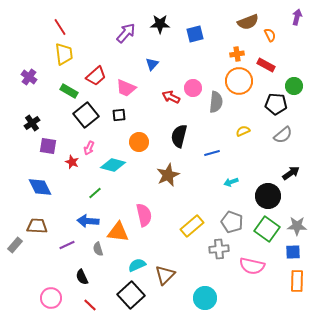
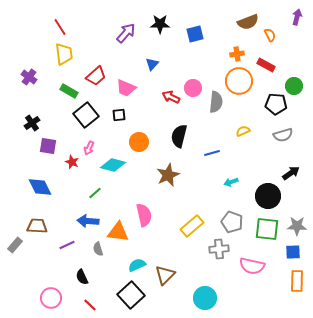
gray semicircle at (283, 135): rotated 24 degrees clockwise
green square at (267, 229): rotated 30 degrees counterclockwise
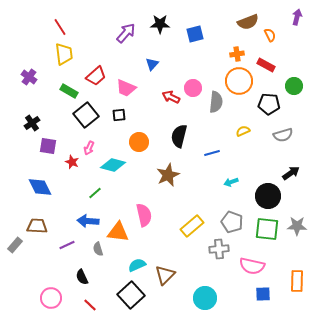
black pentagon at (276, 104): moved 7 px left
blue square at (293, 252): moved 30 px left, 42 px down
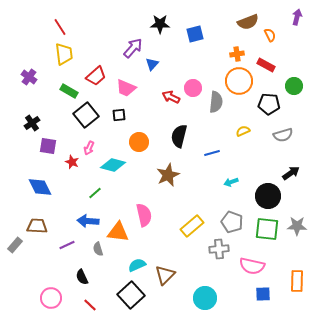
purple arrow at (126, 33): moved 7 px right, 15 px down
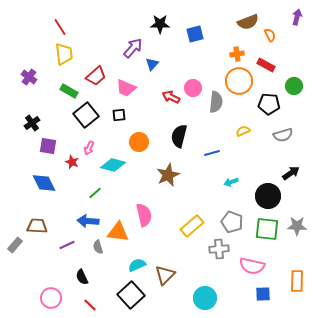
blue diamond at (40, 187): moved 4 px right, 4 px up
gray semicircle at (98, 249): moved 2 px up
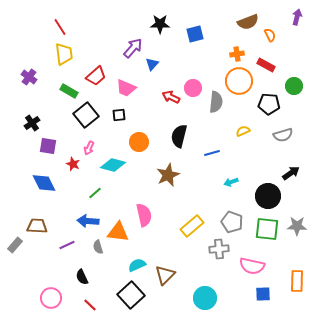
red star at (72, 162): moved 1 px right, 2 px down
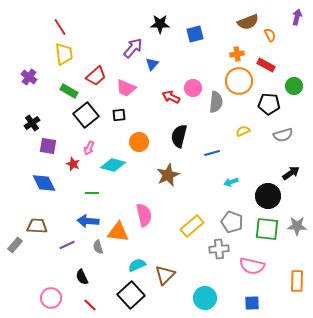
green line at (95, 193): moved 3 px left; rotated 40 degrees clockwise
blue square at (263, 294): moved 11 px left, 9 px down
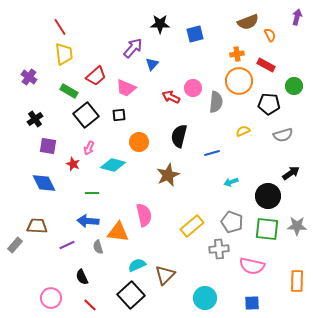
black cross at (32, 123): moved 3 px right, 4 px up
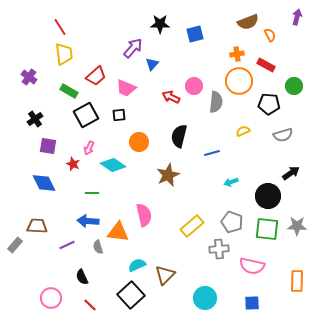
pink circle at (193, 88): moved 1 px right, 2 px up
black square at (86, 115): rotated 10 degrees clockwise
cyan diamond at (113, 165): rotated 20 degrees clockwise
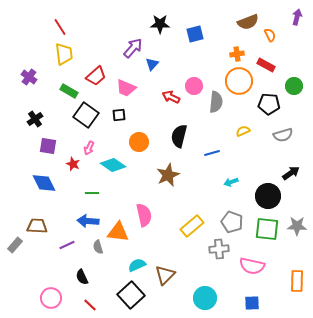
black square at (86, 115): rotated 25 degrees counterclockwise
